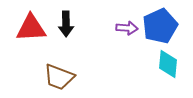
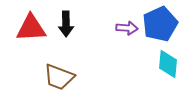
blue pentagon: moved 2 px up
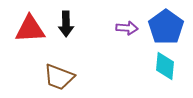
blue pentagon: moved 6 px right, 3 px down; rotated 12 degrees counterclockwise
red triangle: moved 1 px left, 1 px down
cyan diamond: moved 3 px left, 2 px down
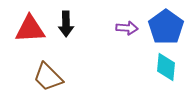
cyan diamond: moved 1 px right, 1 px down
brown trapezoid: moved 11 px left; rotated 24 degrees clockwise
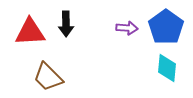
red triangle: moved 3 px down
cyan diamond: moved 1 px right, 1 px down
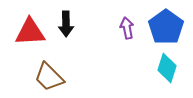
purple arrow: rotated 105 degrees counterclockwise
cyan diamond: rotated 12 degrees clockwise
brown trapezoid: moved 1 px right
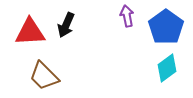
black arrow: moved 1 px down; rotated 25 degrees clockwise
purple arrow: moved 12 px up
cyan diamond: rotated 36 degrees clockwise
brown trapezoid: moved 5 px left, 1 px up
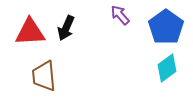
purple arrow: moved 7 px left, 1 px up; rotated 30 degrees counterclockwise
black arrow: moved 3 px down
brown trapezoid: rotated 40 degrees clockwise
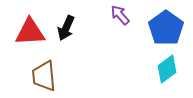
blue pentagon: moved 1 px down
cyan diamond: moved 1 px down
